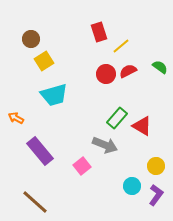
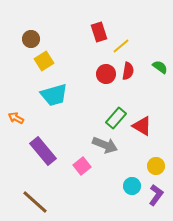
red semicircle: rotated 126 degrees clockwise
green rectangle: moved 1 px left
purple rectangle: moved 3 px right
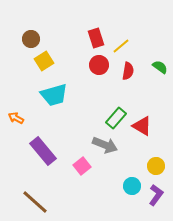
red rectangle: moved 3 px left, 6 px down
red circle: moved 7 px left, 9 px up
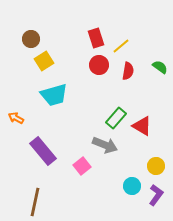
brown line: rotated 60 degrees clockwise
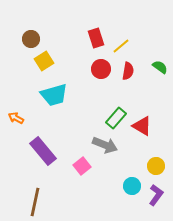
red circle: moved 2 px right, 4 px down
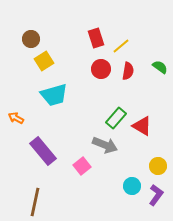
yellow circle: moved 2 px right
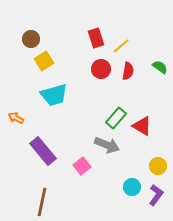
gray arrow: moved 2 px right
cyan circle: moved 1 px down
brown line: moved 7 px right
